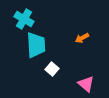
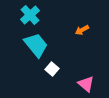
cyan cross: moved 6 px right, 4 px up; rotated 18 degrees clockwise
orange arrow: moved 8 px up
cyan trapezoid: rotated 36 degrees counterclockwise
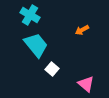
cyan cross: rotated 18 degrees counterclockwise
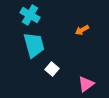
cyan trapezoid: moved 2 px left; rotated 24 degrees clockwise
pink triangle: rotated 42 degrees clockwise
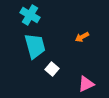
orange arrow: moved 7 px down
cyan trapezoid: moved 1 px right, 1 px down
pink triangle: rotated 12 degrees clockwise
